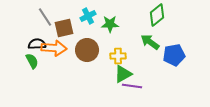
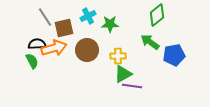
orange arrow: rotated 20 degrees counterclockwise
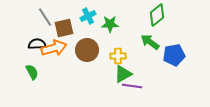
green semicircle: moved 11 px down
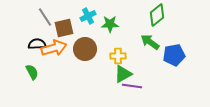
brown circle: moved 2 px left, 1 px up
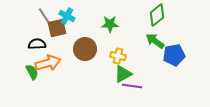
cyan cross: moved 21 px left; rotated 35 degrees counterclockwise
brown square: moved 7 px left
green arrow: moved 5 px right, 1 px up
orange arrow: moved 6 px left, 15 px down
yellow cross: rotated 14 degrees clockwise
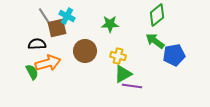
brown circle: moved 2 px down
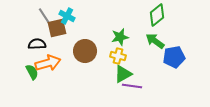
green star: moved 10 px right, 13 px down; rotated 12 degrees counterclockwise
blue pentagon: moved 2 px down
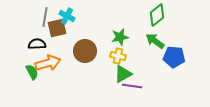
gray line: rotated 42 degrees clockwise
blue pentagon: rotated 15 degrees clockwise
